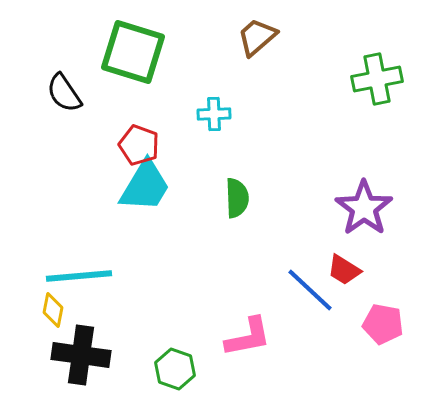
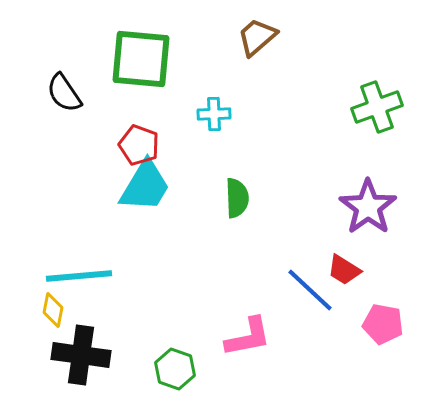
green square: moved 8 px right, 7 px down; rotated 12 degrees counterclockwise
green cross: moved 28 px down; rotated 9 degrees counterclockwise
purple star: moved 4 px right, 1 px up
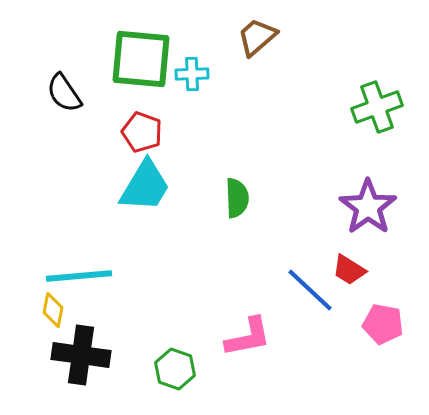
cyan cross: moved 22 px left, 40 px up
red pentagon: moved 3 px right, 13 px up
red trapezoid: moved 5 px right
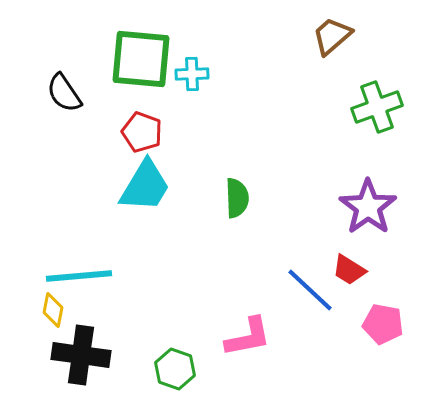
brown trapezoid: moved 75 px right, 1 px up
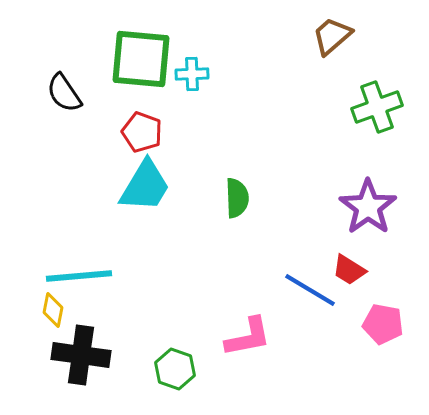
blue line: rotated 12 degrees counterclockwise
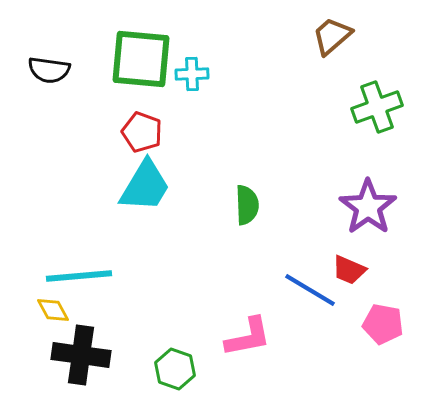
black semicircle: moved 15 px left, 23 px up; rotated 48 degrees counterclockwise
green semicircle: moved 10 px right, 7 px down
red trapezoid: rotated 9 degrees counterclockwise
yellow diamond: rotated 40 degrees counterclockwise
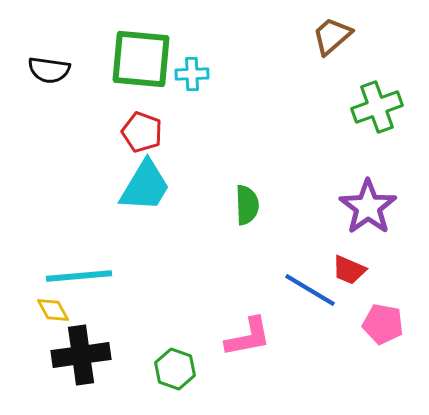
black cross: rotated 16 degrees counterclockwise
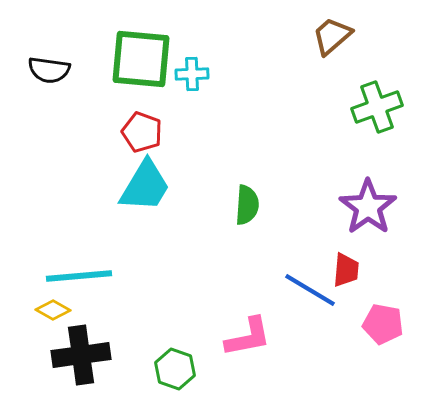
green semicircle: rotated 6 degrees clockwise
red trapezoid: moved 3 px left; rotated 108 degrees counterclockwise
yellow diamond: rotated 32 degrees counterclockwise
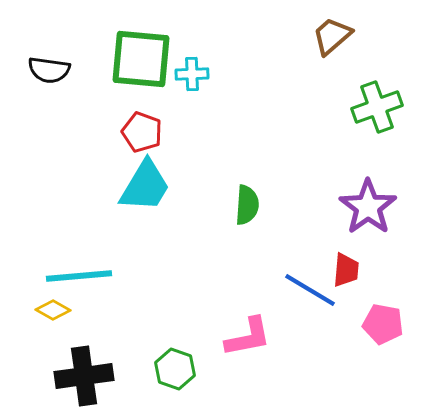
black cross: moved 3 px right, 21 px down
